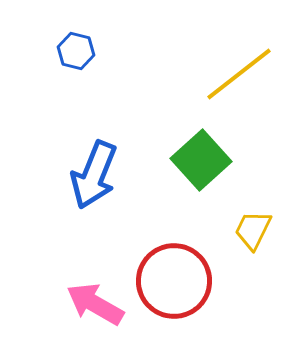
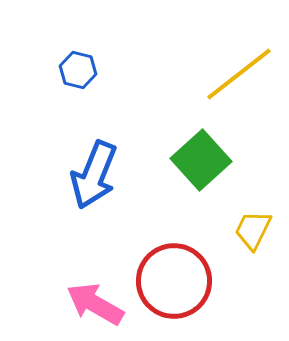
blue hexagon: moved 2 px right, 19 px down
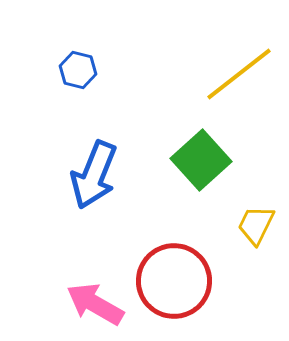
yellow trapezoid: moved 3 px right, 5 px up
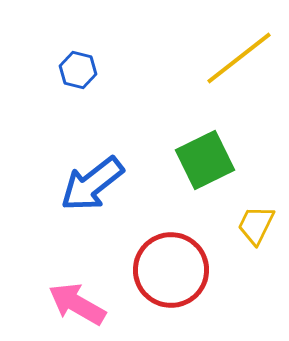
yellow line: moved 16 px up
green square: moved 4 px right; rotated 16 degrees clockwise
blue arrow: moved 2 px left, 9 px down; rotated 30 degrees clockwise
red circle: moved 3 px left, 11 px up
pink arrow: moved 18 px left
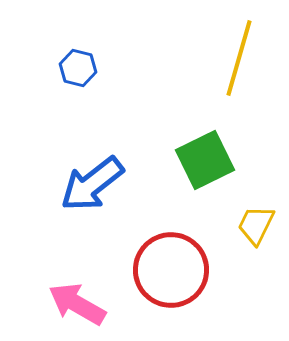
yellow line: rotated 36 degrees counterclockwise
blue hexagon: moved 2 px up
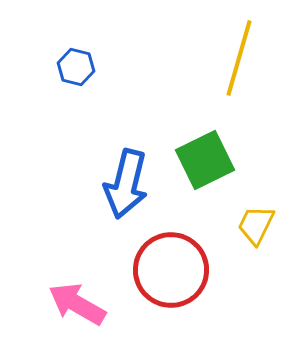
blue hexagon: moved 2 px left, 1 px up
blue arrow: moved 34 px right; rotated 38 degrees counterclockwise
